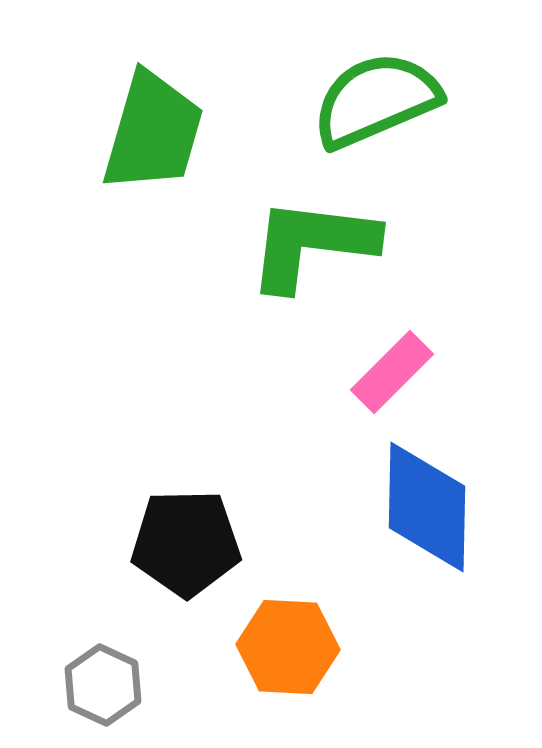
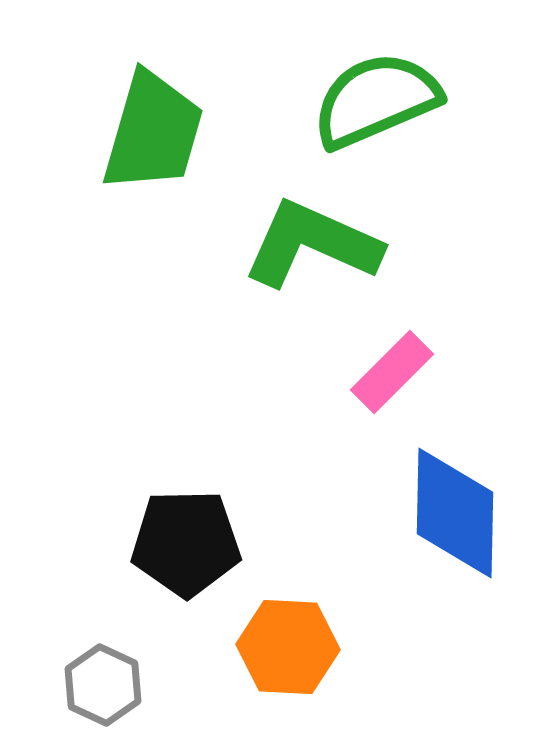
green L-shape: rotated 17 degrees clockwise
blue diamond: moved 28 px right, 6 px down
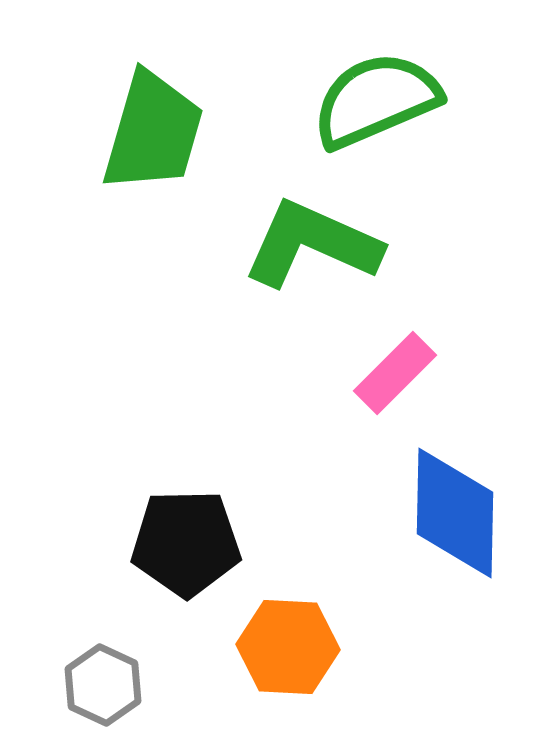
pink rectangle: moved 3 px right, 1 px down
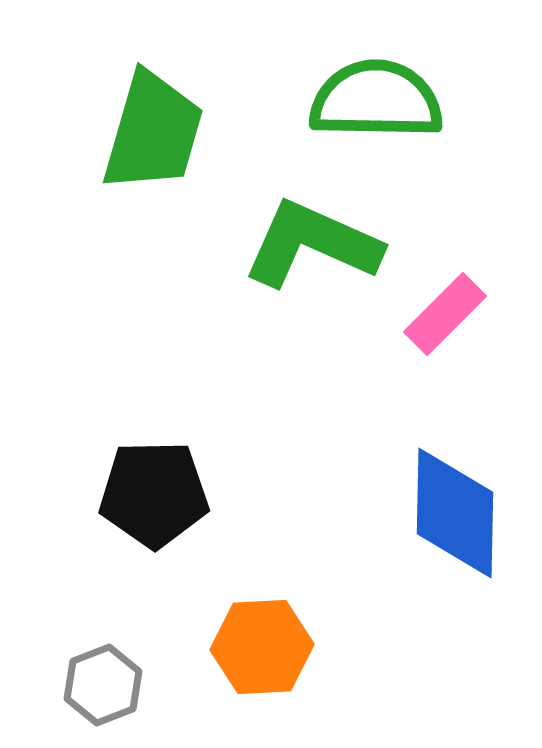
green semicircle: rotated 24 degrees clockwise
pink rectangle: moved 50 px right, 59 px up
black pentagon: moved 32 px left, 49 px up
orange hexagon: moved 26 px left; rotated 6 degrees counterclockwise
gray hexagon: rotated 14 degrees clockwise
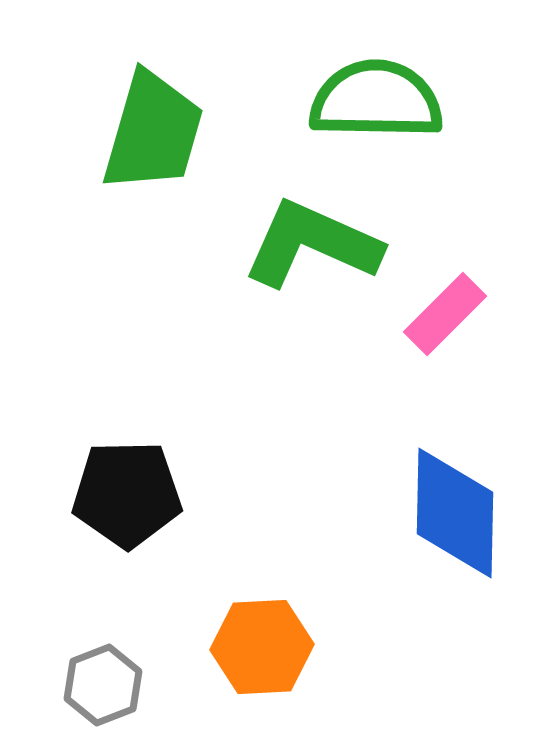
black pentagon: moved 27 px left
